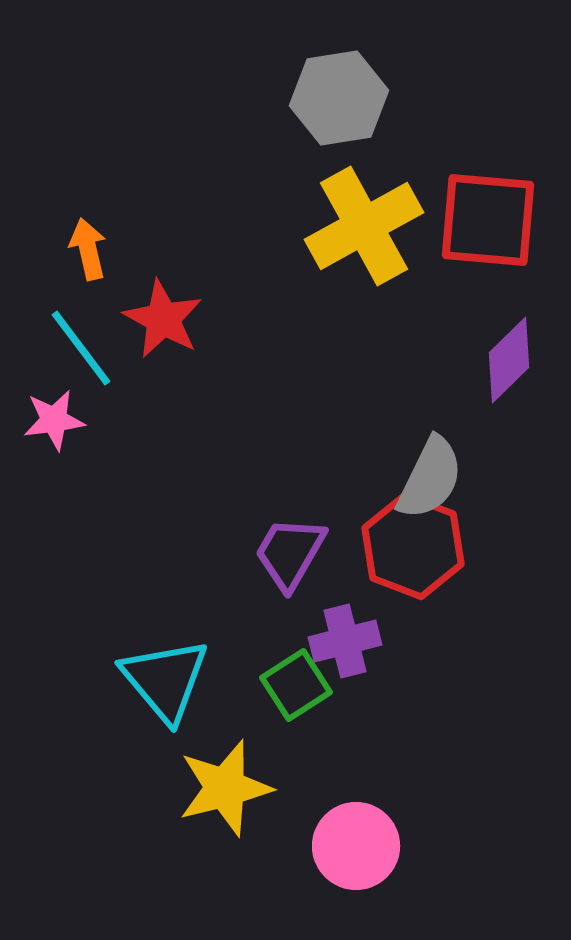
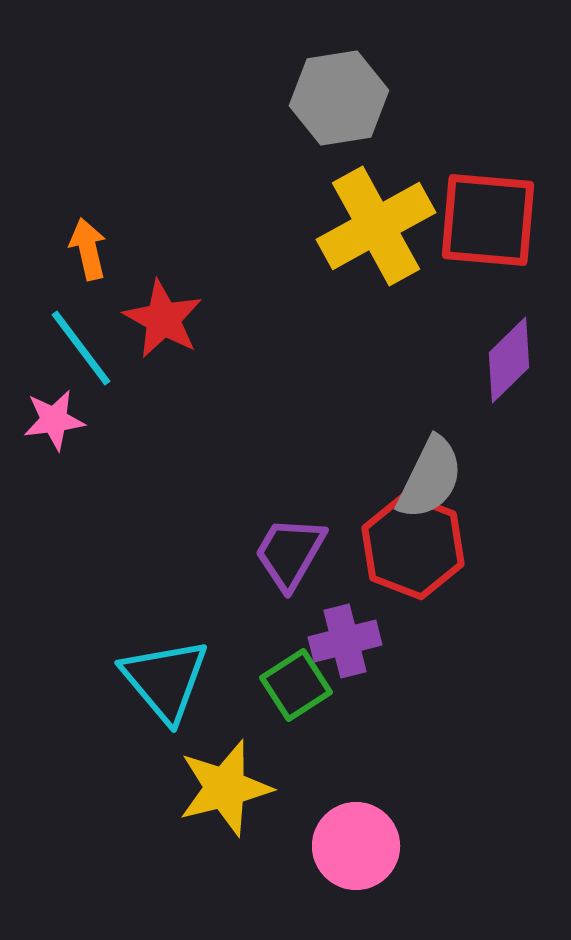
yellow cross: moved 12 px right
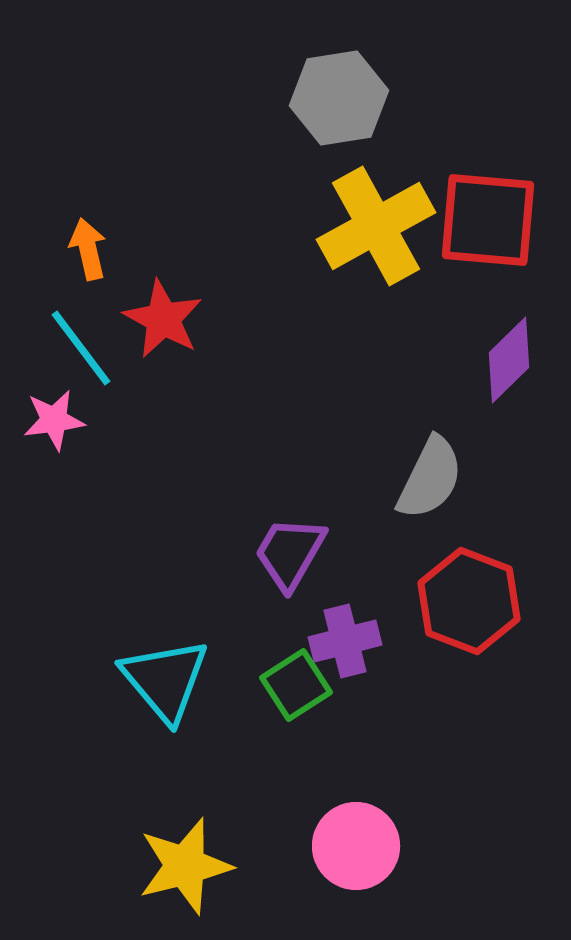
red hexagon: moved 56 px right, 55 px down
yellow star: moved 40 px left, 78 px down
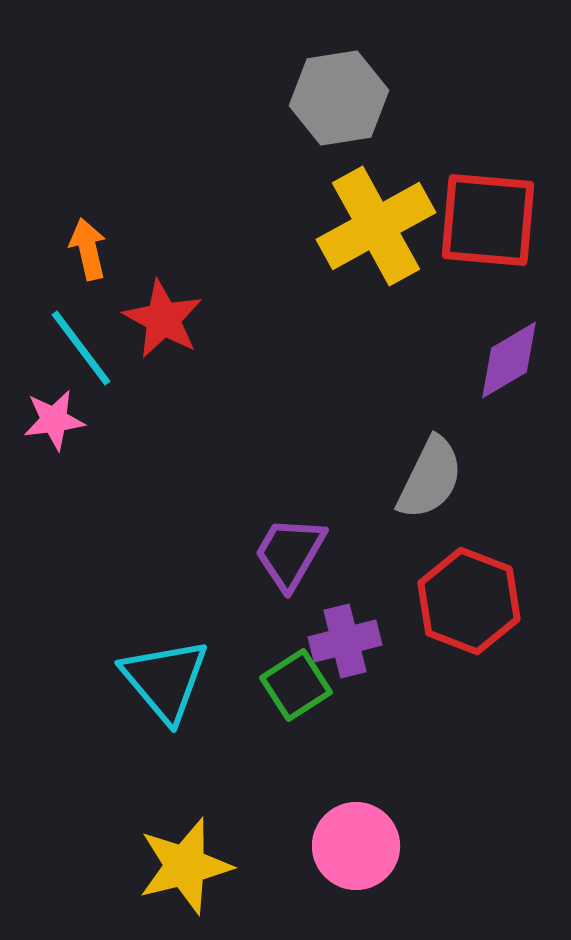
purple diamond: rotated 14 degrees clockwise
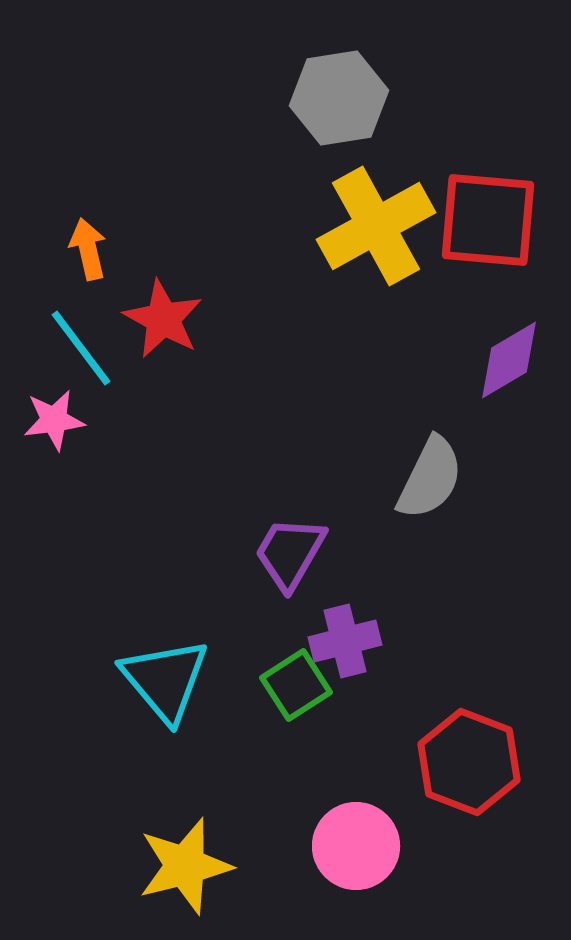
red hexagon: moved 161 px down
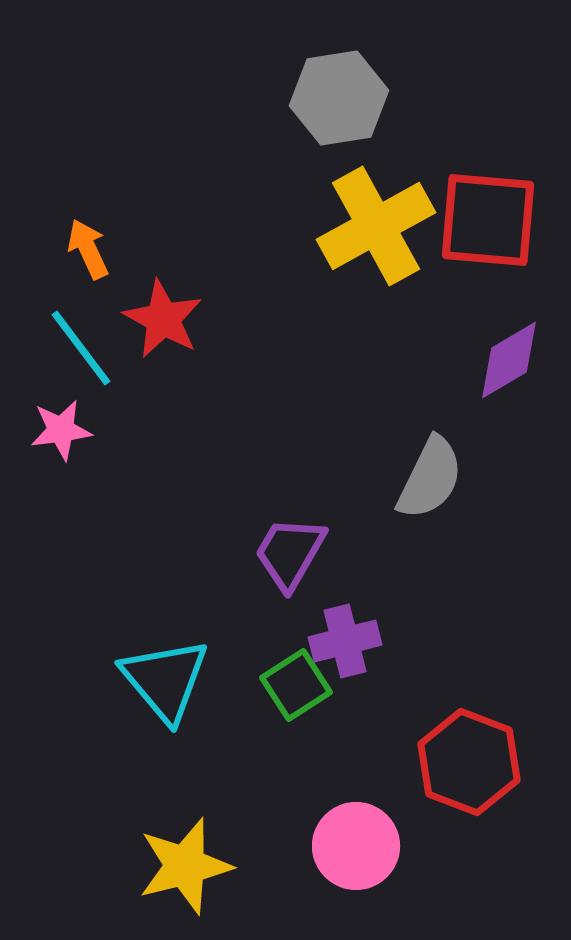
orange arrow: rotated 12 degrees counterclockwise
pink star: moved 7 px right, 10 px down
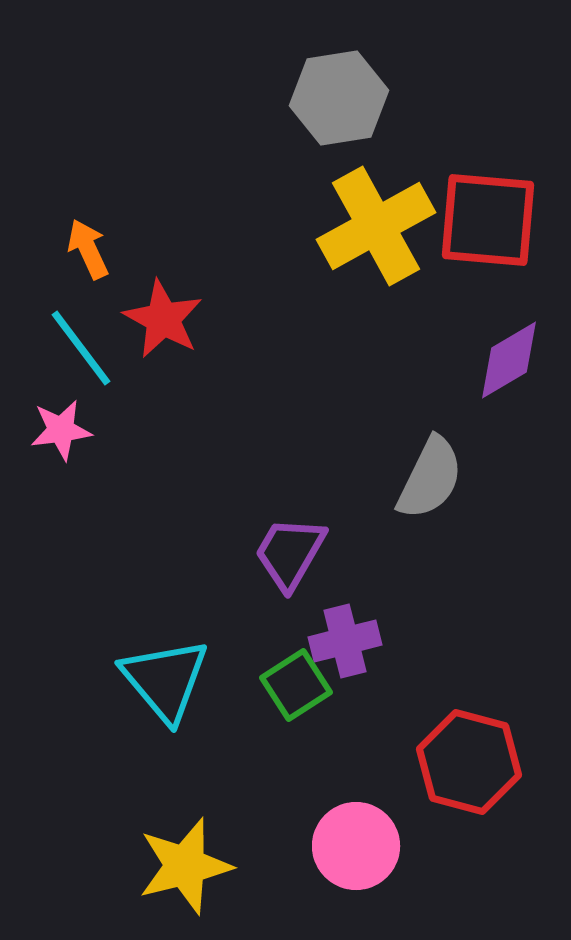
red hexagon: rotated 6 degrees counterclockwise
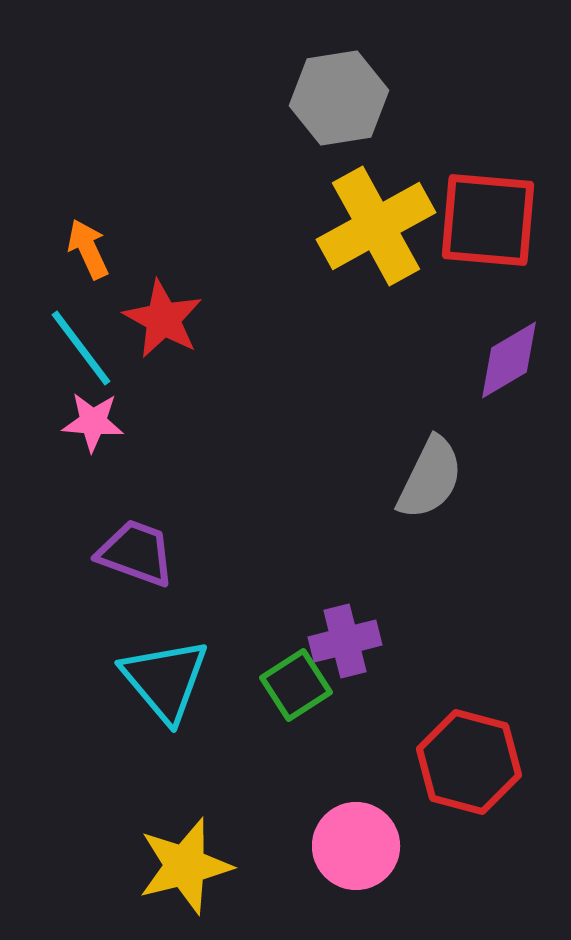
pink star: moved 32 px right, 8 px up; rotated 12 degrees clockwise
purple trapezoid: moved 154 px left; rotated 80 degrees clockwise
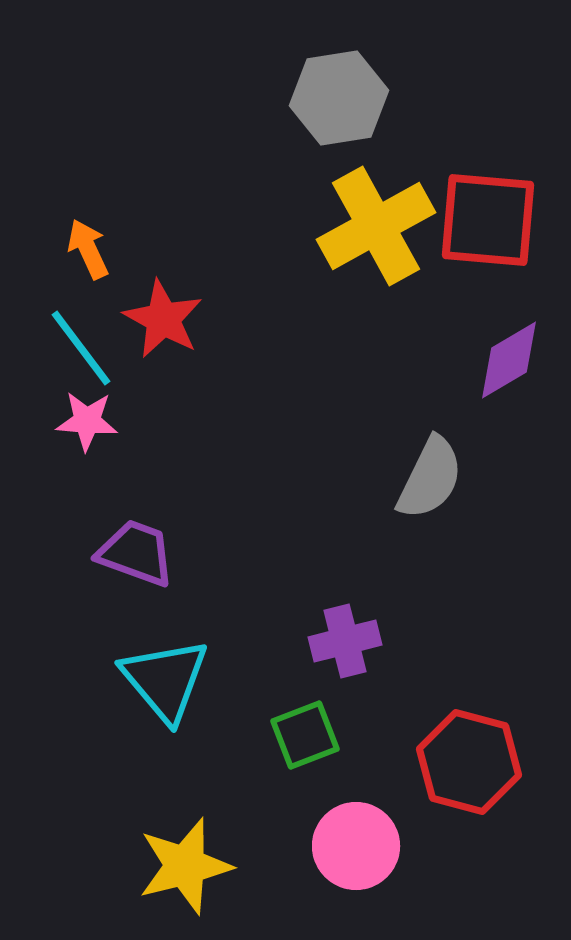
pink star: moved 6 px left, 1 px up
green square: moved 9 px right, 50 px down; rotated 12 degrees clockwise
